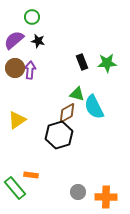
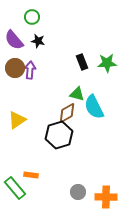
purple semicircle: rotated 90 degrees counterclockwise
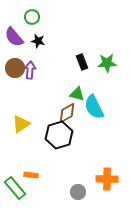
purple semicircle: moved 3 px up
yellow triangle: moved 4 px right, 4 px down
orange cross: moved 1 px right, 18 px up
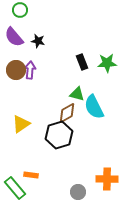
green circle: moved 12 px left, 7 px up
brown circle: moved 1 px right, 2 px down
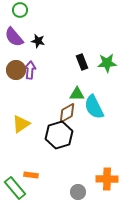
green triangle: rotated 14 degrees counterclockwise
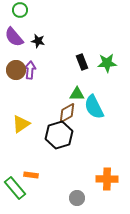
gray circle: moved 1 px left, 6 px down
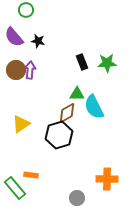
green circle: moved 6 px right
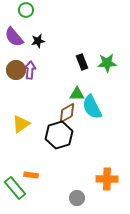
black star: rotated 24 degrees counterclockwise
cyan semicircle: moved 2 px left
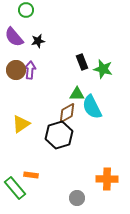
green star: moved 4 px left, 6 px down; rotated 18 degrees clockwise
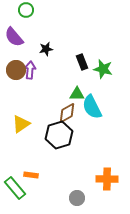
black star: moved 8 px right, 8 px down
